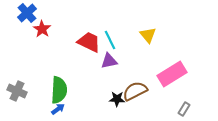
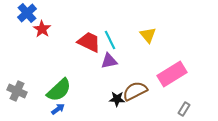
green semicircle: rotated 44 degrees clockwise
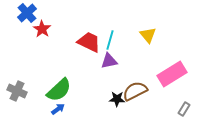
cyan line: rotated 42 degrees clockwise
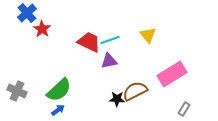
cyan line: rotated 54 degrees clockwise
blue arrow: moved 1 px down
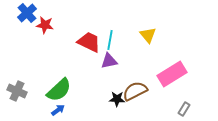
red star: moved 3 px right, 4 px up; rotated 24 degrees counterclockwise
cyan line: rotated 60 degrees counterclockwise
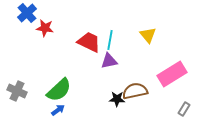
red star: moved 3 px down
brown semicircle: rotated 15 degrees clockwise
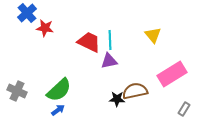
yellow triangle: moved 5 px right
cyan line: rotated 12 degrees counterclockwise
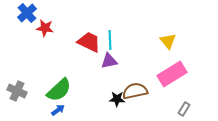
yellow triangle: moved 15 px right, 6 px down
